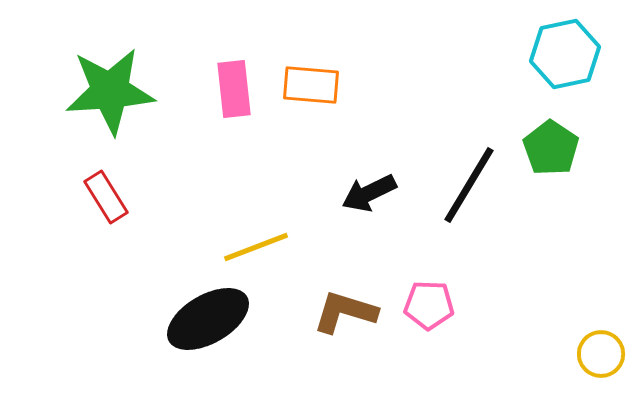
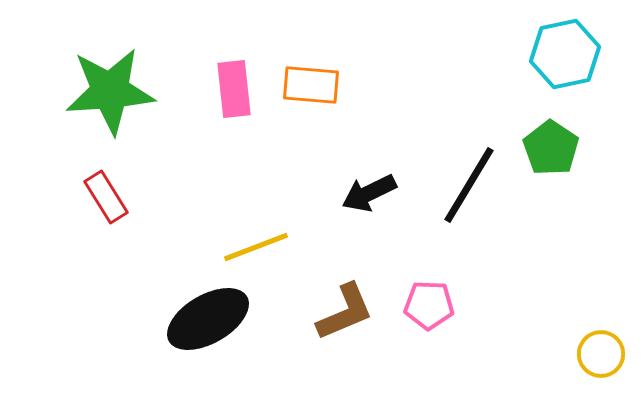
brown L-shape: rotated 140 degrees clockwise
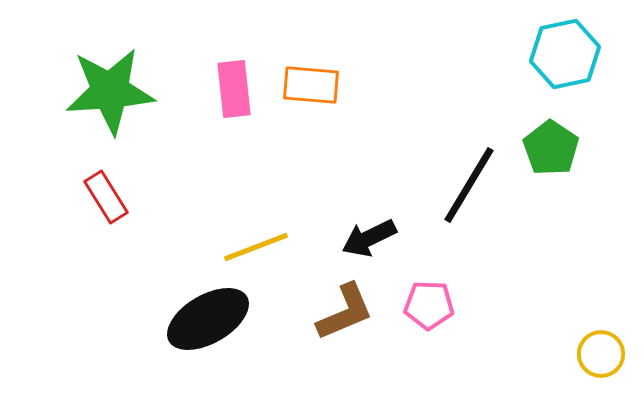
black arrow: moved 45 px down
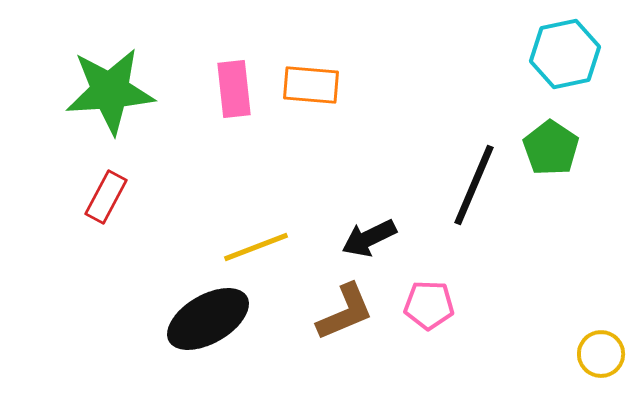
black line: moved 5 px right; rotated 8 degrees counterclockwise
red rectangle: rotated 60 degrees clockwise
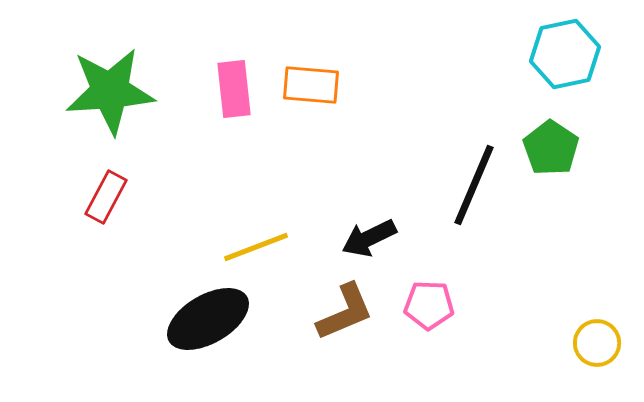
yellow circle: moved 4 px left, 11 px up
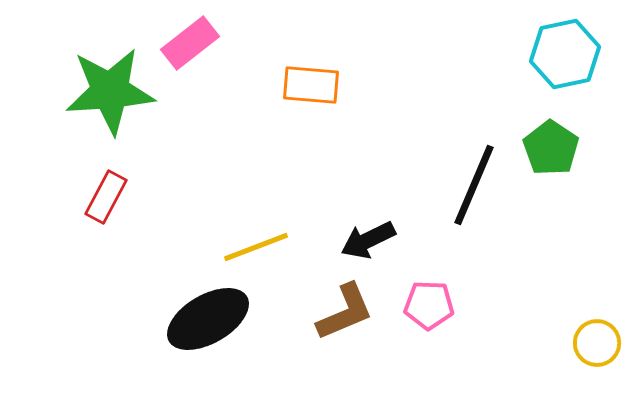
pink rectangle: moved 44 px left, 46 px up; rotated 58 degrees clockwise
black arrow: moved 1 px left, 2 px down
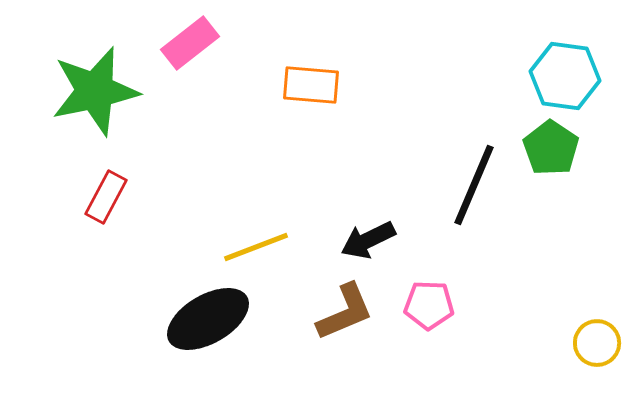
cyan hexagon: moved 22 px down; rotated 20 degrees clockwise
green star: moved 15 px left; rotated 8 degrees counterclockwise
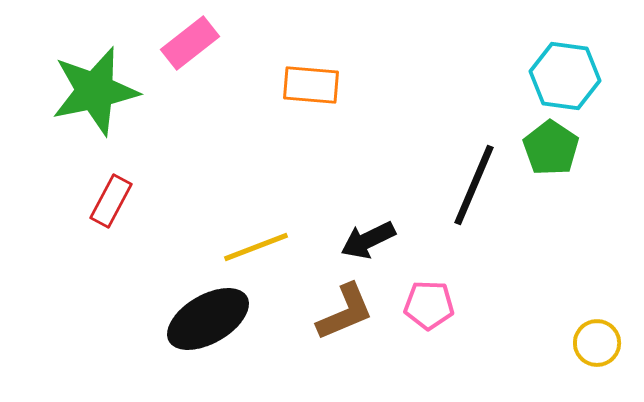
red rectangle: moved 5 px right, 4 px down
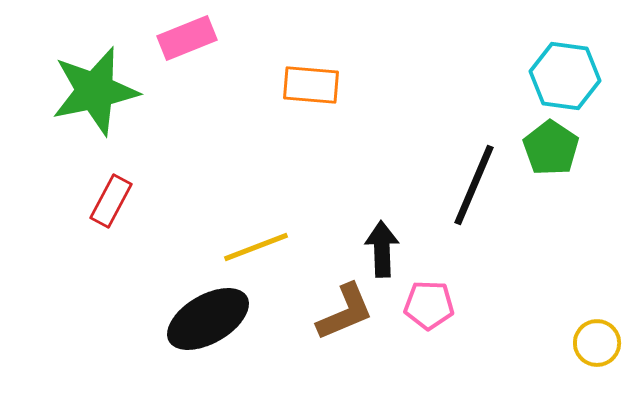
pink rectangle: moved 3 px left, 5 px up; rotated 16 degrees clockwise
black arrow: moved 14 px right, 9 px down; rotated 114 degrees clockwise
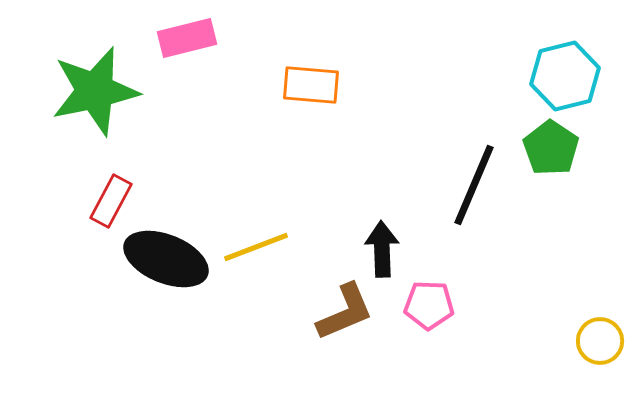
pink rectangle: rotated 8 degrees clockwise
cyan hexagon: rotated 22 degrees counterclockwise
black ellipse: moved 42 px left, 60 px up; rotated 52 degrees clockwise
yellow circle: moved 3 px right, 2 px up
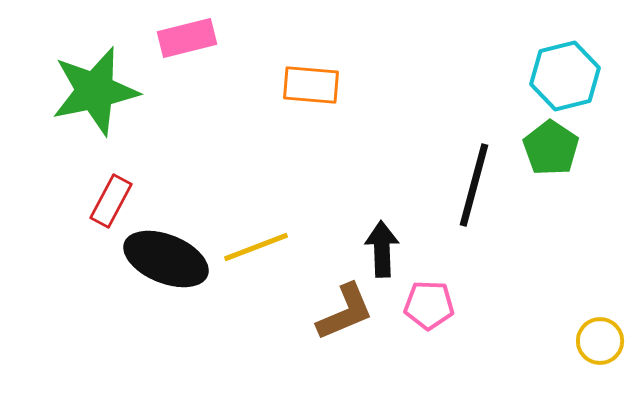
black line: rotated 8 degrees counterclockwise
